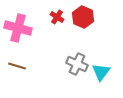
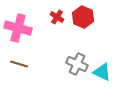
brown line: moved 2 px right, 2 px up
cyan triangle: moved 1 px right; rotated 42 degrees counterclockwise
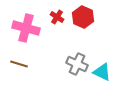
pink cross: moved 8 px right
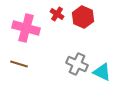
red cross: moved 3 px up
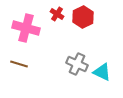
red hexagon: rotated 10 degrees clockwise
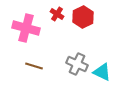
brown line: moved 15 px right, 2 px down
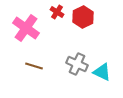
red cross: moved 2 px up
pink cross: rotated 20 degrees clockwise
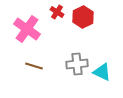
pink cross: moved 1 px right, 1 px down
gray cross: rotated 30 degrees counterclockwise
